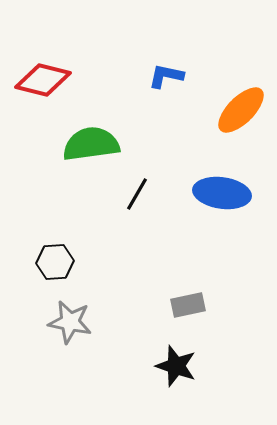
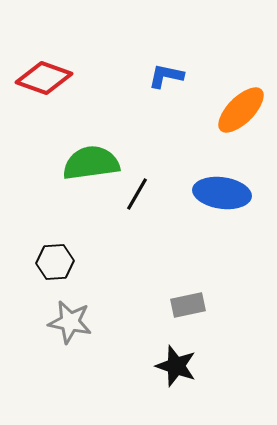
red diamond: moved 1 px right, 2 px up; rotated 6 degrees clockwise
green semicircle: moved 19 px down
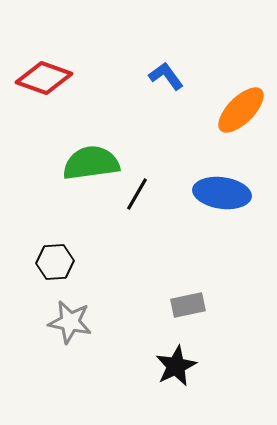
blue L-shape: rotated 42 degrees clockwise
black star: rotated 27 degrees clockwise
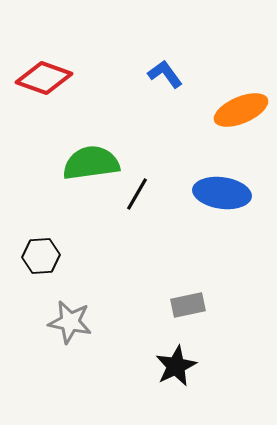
blue L-shape: moved 1 px left, 2 px up
orange ellipse: rotated 22 degrees clockwise
black hexagon: moved 14 px left, 6 px up
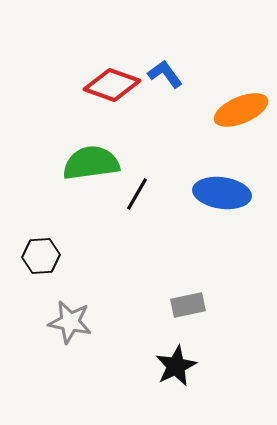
red diamond: moved 68 px right, 7 px down
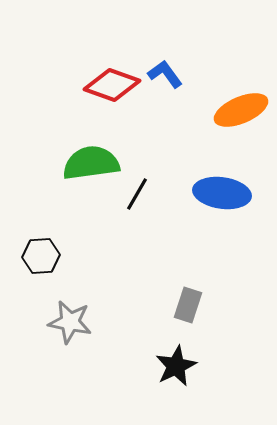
gray rectangle: rotated 60 degrees counterclockwise
